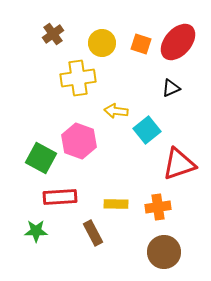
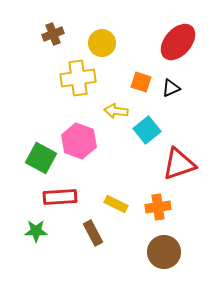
brown cross: rotated 15 degrees clockwise
orange square: moved 38 px down
yellow rectangle: rotated 25 degrees clockwise
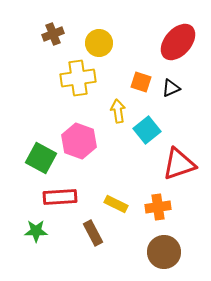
yellow circle: moved 3 px left
yellow arrow: moved 2 px right; rotated 75 degrees clockwise
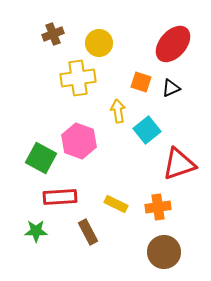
red ellipse: moved 5 px left, 2 px down
brown rectangle: moved 5 px left, 1 px up
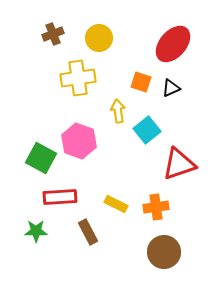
yellow circle: moved 5 px up
orange cross: moved 2 px left
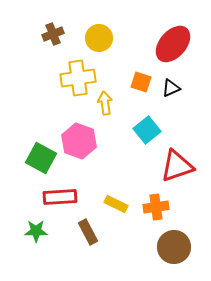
yellow arrow: moved 13 px left, 8 px up
red triangle: moved 2 px left, 2 px down
brown circle: moved 10 px right, 5 px up
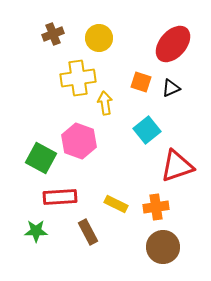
brown circle: moved 11 px left
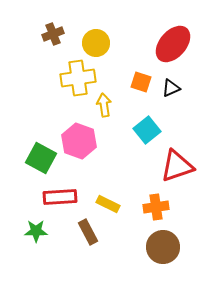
yellow circle: moved 3 px left, 5 px down
yellow arrow: moved 1 px left, 2 px down
yellow rectangle: moved 8 px left
